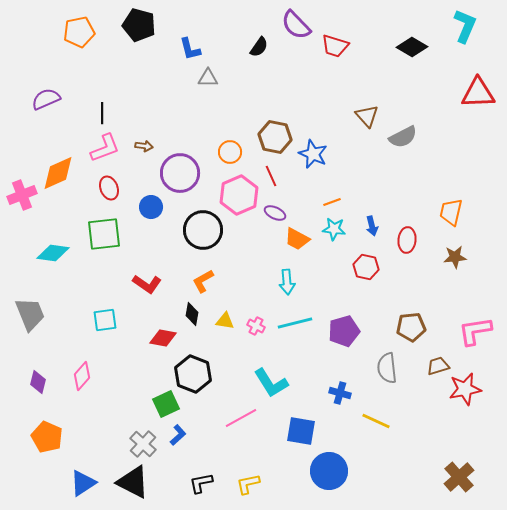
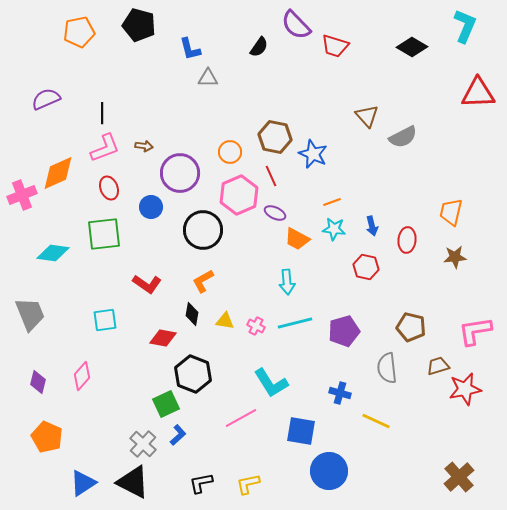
brown pentagon at (411, 327): rotated 20 degrees clockwise
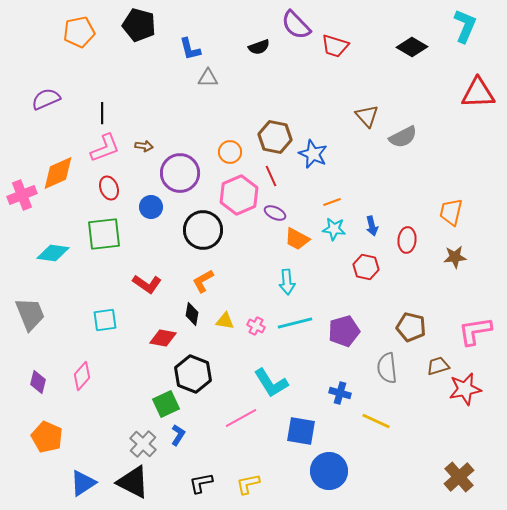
black semicircle at (259, 47): rotated 35 degrees clockwise
blue L-shape at (178, 435): rotated 15 degrees counterclockwise
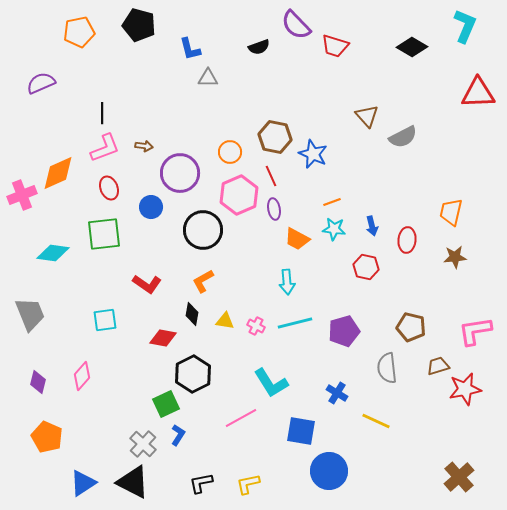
purple semicircle at (46, 99): moved 5 px left, 16 px up
purple ellipse at (275, 213): moved 1 px left, 4 px up; rotated 55 degrees clockwise
black hexagon at (193, 374): rotated 12 degrees clockwise
blue cross at (340, 393): moved 3 px left; rotated 15 degrees clockwise
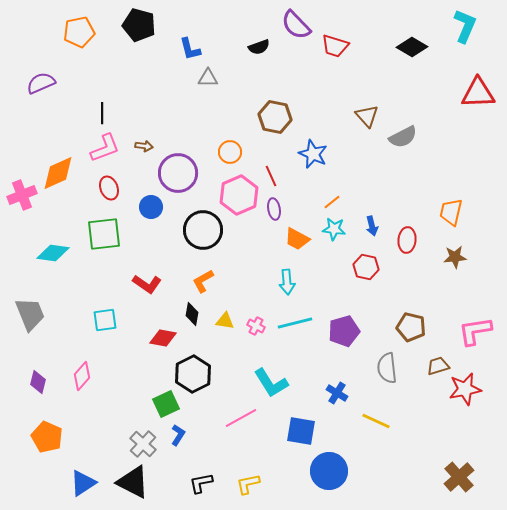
brown hexagon at (275, 137): moved 20 px up
purple circle at (180, 173): moved 2 px left
orange line at (332, 202): rotated 18 degrees counterclockwise
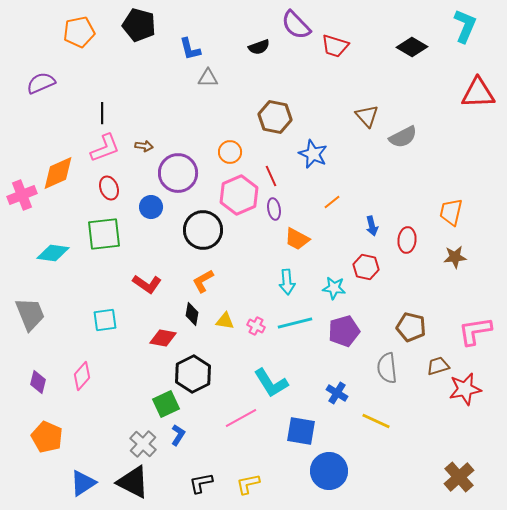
cyan star at (334, 229): moved 59 px down
